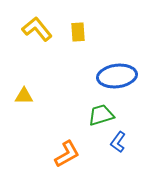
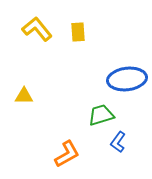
blue ellipse: moved 10 px right, 3 px down
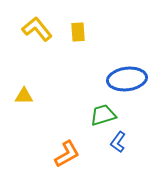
green trapezoid: moved 2 px right
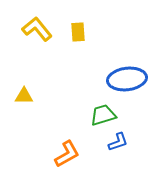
blue L-shape: rotated 145 degrees counterclockwise
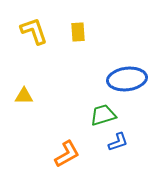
yellow L-shape: moved 3 px left, 2 px down; rotated 20 degrees clockwise
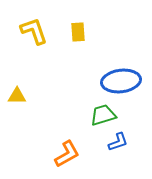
blue ellipse: moved 6 px left, 2 px down
yellow triangle: moved 7 px left
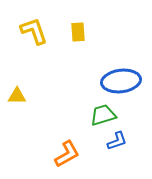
blue L-shape: moved 1 px left, 1 px up
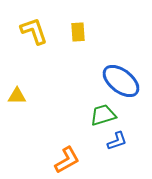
blue ellipse: rotated 45 degrees clockwise
orange L-shape: moved 6 px down
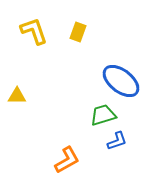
yellow rectangle: rotated 24 degrees clockwise
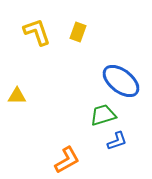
yellow L-shape: moved 3 px right, 1 px down
